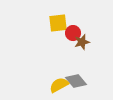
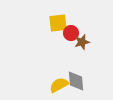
red circle: moved 2 px left
gray diamond: rotated 35 degrees clockwise
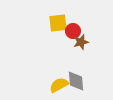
red circle: moved 2 px right, 2 px up
brown star: moved 1 px left
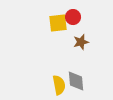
red circle: moved 14 px up
yellow semicircle: rotated 108 degrees clockwise
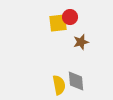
red circle: moved 3 px left
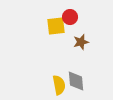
yellow square: moved 2 px left, 3 px down
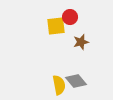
gray diamond: rotated 35 degrees counterclockwise
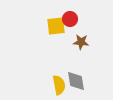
red circle: moved 2 px down
brown star: rotated 21 degrees clockwise
gray diamond: rotated 30 degrees clockwise
